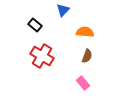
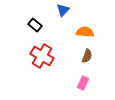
pink rectangle: rotated 64 degrees clockwise
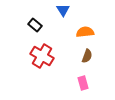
blue triangle: rotated 16 degrees counterclockwise
orange semicircle: rotated 12 degrees counterclockwise
pink rectangle: rotated 40 degrees counterclockwise
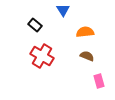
brown semicircle: rotated 88 degrees counterclockwise
pink rectangle: moved 16 px right, 2 px up
